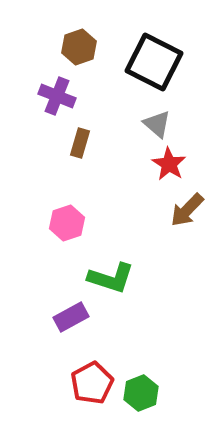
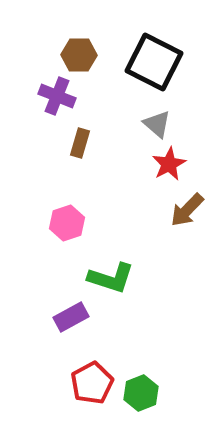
brown hexagon: moved 8 px down; rotated 20 degrees clockwise
red star: rotated 12 degrees clockwise
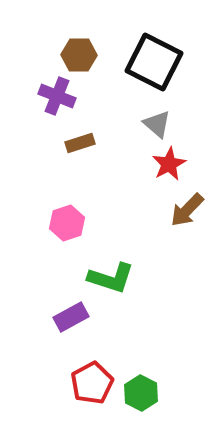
brown rectangle: rotated 56 degrees clockwise
green hexagon: rotated 12 degrees counterclockwise
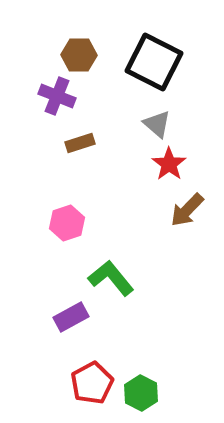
red star: rotated 8 degrees counterclockwise
green L-shape: rotated 147 degrees counterclockwise
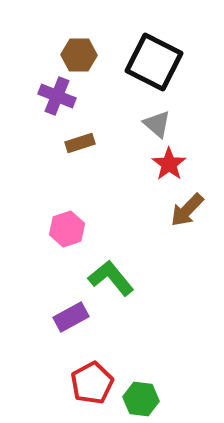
pink hexagon: moved 6 px down
green hexagon: moved 6 px down; rotated 20 degrees counterclockwise
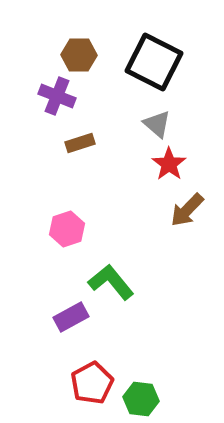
green L-shape: moved 4 px down
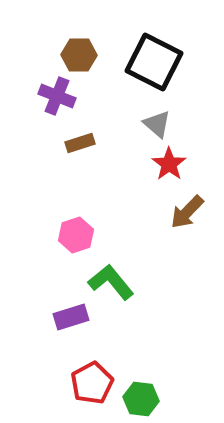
brown arrow: moved 2 px down
pink hexagon: moved 9 px right, 6 px down
purple rectangle: rotated 12 degrees clockwise
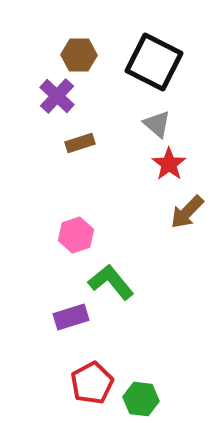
purple cross: rotated 21 degrees clockwise
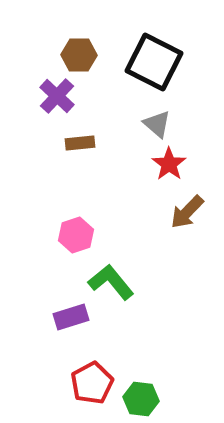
brown rectangle: rotated 12 degrees clockwise
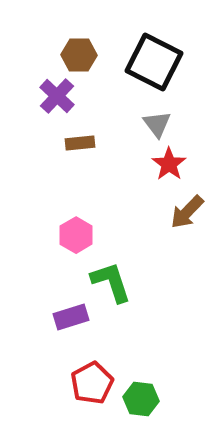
gray triangle: rotated 12 degrees clockwise
pink hexagon: rotated 12 degrees counterclockwise
green L-shape: rotated 21 degrees clockwise
